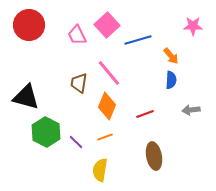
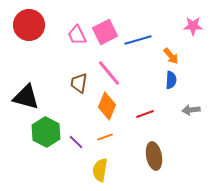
pink square: moved 2 px left, 7 px down; rotated 15 degrees clockwise
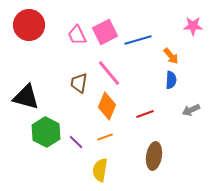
gray arrow: rotated 18 degrees counterclockwise
brown ellipse: rotated 20 degrees clockwise
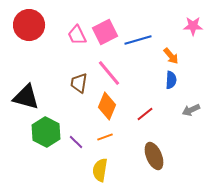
red line: rotated 18 degrees counterclockwise
brown ellipse: rotated 32 degrees counterclockwise
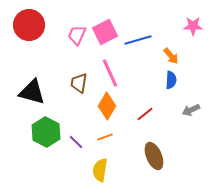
pink trapezoid: rotated 50 degrees clockwise
pink line: moved 1 px right; rotated 16 degrees clockwise
black triangle: moved 6 px right, 5 px up
orange diamond: rotated 8 degrees clockwise
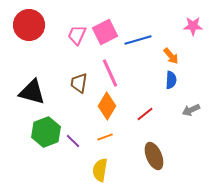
green hexagon: rotated 12 degrees clockwise
purple line: moved 3 px left, 1 px up
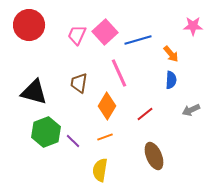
pink square: rotated 15 degrees counterclockwise
orange arrow: moved 2 px up
pink line: moved 9 px right
black triangle: moved 2 px right
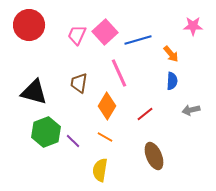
blue semicircle: moved 1 px right, 1 px down
gray arrow: rotated 12 degrees clockwise
orange line: rotated 49 degrees clockwise
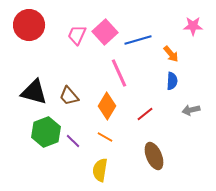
brown trapezoid: moved 10 px left, 13 px down; rotated 50 degrees counterclockwise
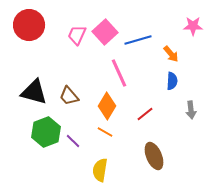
gray arrow: rotated 84 degrees counterclockwise
orange line: moved 5 px up
